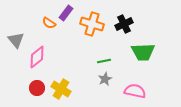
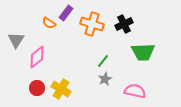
gray triangle: rotated 12 degrees clockwise
green line: moved 1 px left; rotated 40 degrees counterclockwise
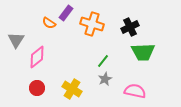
black cross: moved 6 px right, 3 px down
yellow cross: moved 11 px right
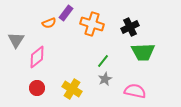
orange semicircle: rotated 56 degrees counterclockwise
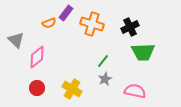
gray triangle: rotated 18 degrees counterclockwise
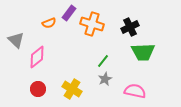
purple rectangle: moved 3 px right
red circle: moved 1 px right, 1 px down
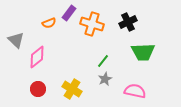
black cross: moved 2 px left, 5 px up
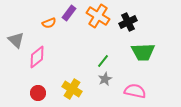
orange cross: moved 6 px right, 8 px up; rotated 15 degrees clockwise
red circle: moved 4 px down
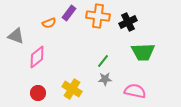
orange cross: rotated 25 degrees counterclockwise
gray triangle: moved 4 px up; rotated 24 degrees counterclockwise
gray star: rotated 24 degrees clockwise
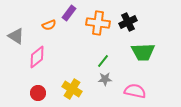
orange cross: moved 7 px down
orange semicircle: moved 2 px down
gray triangle: rotated 12 degrees clockwise
